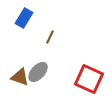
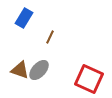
gray ellipse: moved 1 px right, 2 px up
brown triangle: moved 7 px up
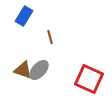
blue rectangle: moved 2 px up
brown line: rotated 40 degrees counterclockwise
brown triangle: moved 3 px right
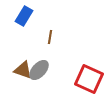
brown line: rotated 24 degrees clockwise
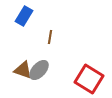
red square: rotated 8 degrees clockwise
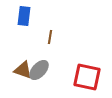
blue rectangle: rotated 24 degrees counterclockwise
red square: moved 2 px left, 2 px up; rotated 20 degrees counterclockwise
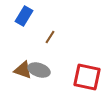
blue rectangle: rotated 24 degrees clockwise
brown line: rotated 24 degrees clockwise
gray ellipse: rotated 65 degrees clockwise
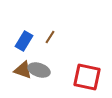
blue rectangle: moved 25 px down
